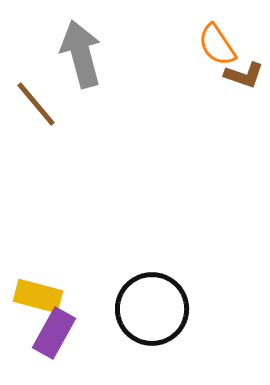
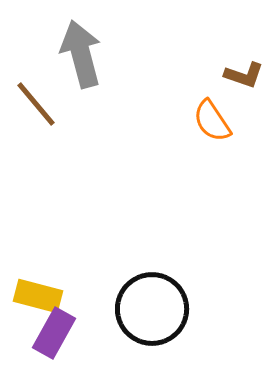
orange semicircle: moved 5 px left, 76 px down
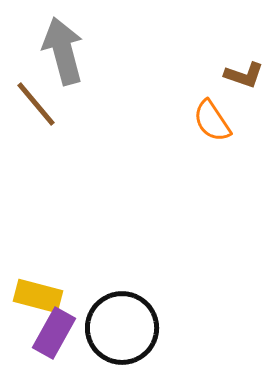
gray arrow: moved 18 px left, 3 px up
black circle: moved 30 px left, 19 px down
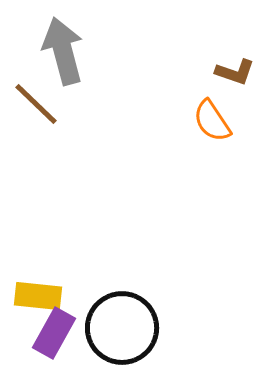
brown L-shape: moved 9 px left, 3 px up
brown line: rotated 6 degrees counterclockwise
yellow rectangle: rotated 9 degrees counterclockwise
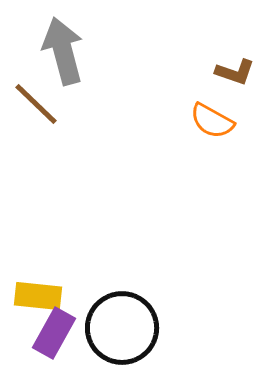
orange semicircle: rotated 27 degrees counterclockwise
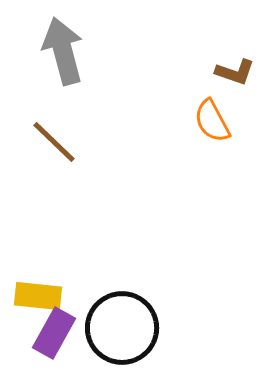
brown line: moved 18 px right, 38 px down
orange semicircle: rotated 33 degrees clockwise
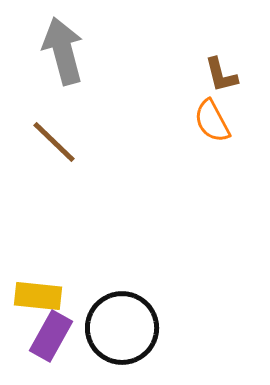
brown L-shape: moved 14 px left, 3 px down; rotated 57 degrees clockwise
purple rectangle: moved 3 px left, 3 px down
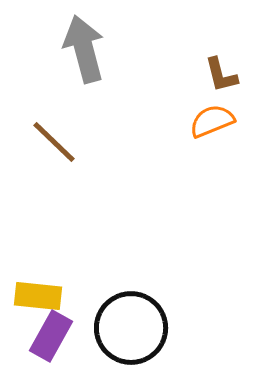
gray arrow: moved 21 px right, 2 px up
orange semicircle: rotated 96 degrees clockwise
black circle: moved 9 px right
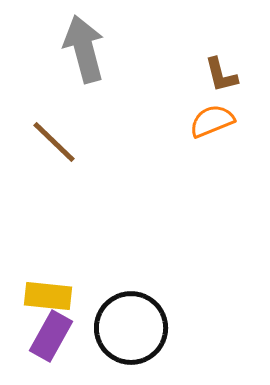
yellow rectangle: moved 10 px right
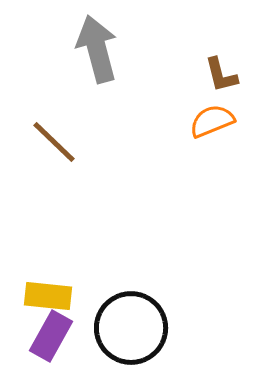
gray arrow: moved 13 px right
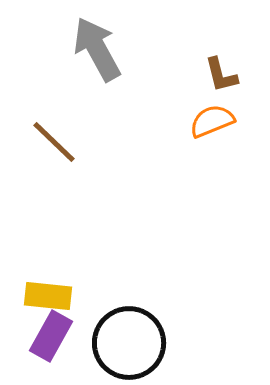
gray arrow: rotated 14 degrees counterclockwise
black circle: moved 2 px left, 15 px down
